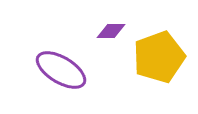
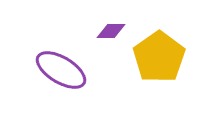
yellow pentagon: rotated 15 degrees counterclockwise
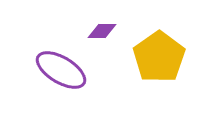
purple diamond: moved 9 px left
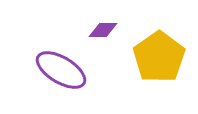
purple diamond: moved 1 px right, 1 px up
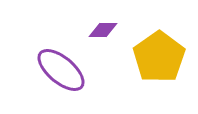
purple ellipse: rotated 9 degrees clockwise
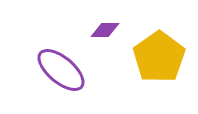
purple diamond: moved 2 px right
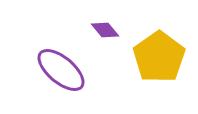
purple diamond: rotated 48 degrees clockwise
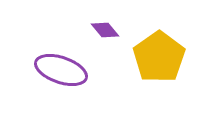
purple ellipse: rotated 21 degrees counterclockwise
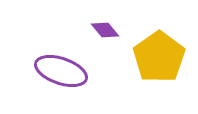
purple ellipse: moved 1 px down
